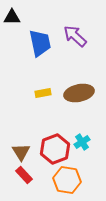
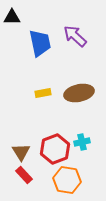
cyan cross: rotated 21 degrees clockwise
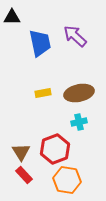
cyan cross: moved 3 px left, 20 px up
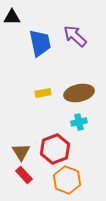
orange hexagon: rotated 12 degrees clockwise
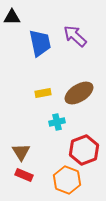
brown ellipse: rotated 20 degrees counterclockwise
cyan cross: moved 22 px left
red hexagon: moved 29 px right, 1 px down
red rectangle: rotated 24 degrees counterclockwise
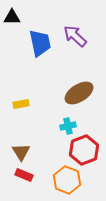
yellow rectangle: moved 22 px left, 11 px down
cyan cross: moved 11 px right, 4 px down
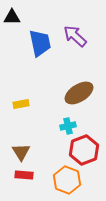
red rectangle: rotated 18 degrees counterclockwise
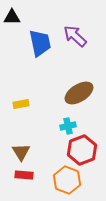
red hexagon: moved 2 px left
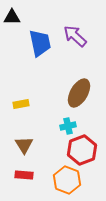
brown ellipse: rotated 28 degrees counterclockwise
brown triangle: moved 3 px right, 7 px up
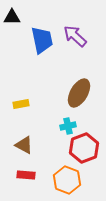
blue trapezoid: moved 2 px right, 3 px up
brown triangle: rotated 30 degrees counterclockwise
red hexagon: moved 2 px right, 2 px up
red rectangle: moved 2 px right
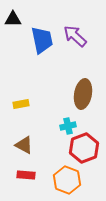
black triangle: moved 1 px right, 2 px down
brown ellipse: moved 4 px right, 1 px down; rotated 20 degrees counterclockwise
